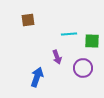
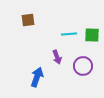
green square: moved 6 px up
purple circle: moved 2 px up
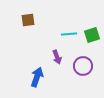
green square: rotated 21 degrees counterclockwise
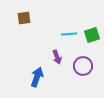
brown square: moved 4 px left, 2 px up
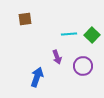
brown square: moved 1 px right, 1 px down
green square: rotated 28 degrees counterclockwise
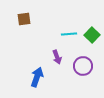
brown square: moved 1 px left
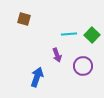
brown square: rotated 24 degrees clockwise
purple arrow: moved 2 px up
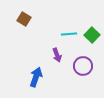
brown square: rotated 16 degrees clockwise
blue arrow: moved 1 px left
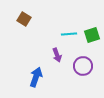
green square: rotated 28 degrees clockwise
